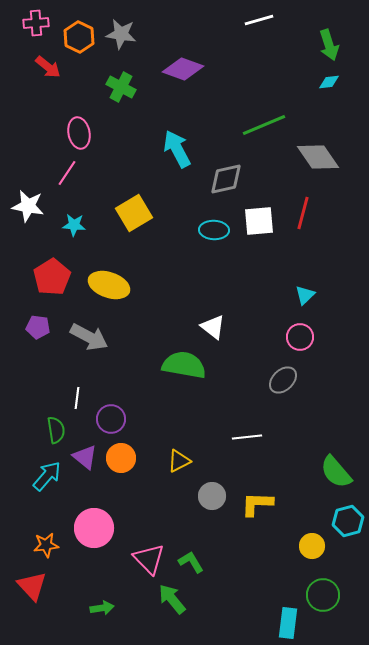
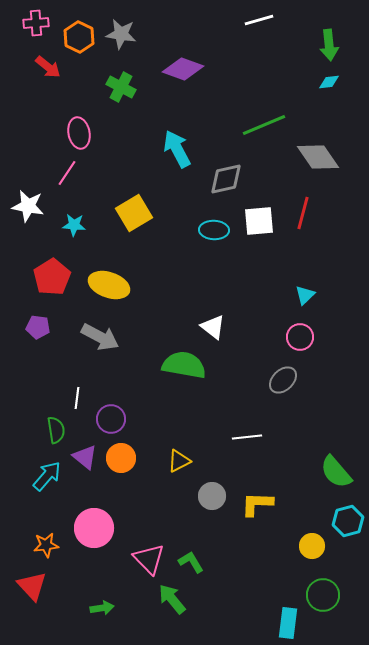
green arrow at (329, 45): rotated 12 degrees clockwise
gray arrow at (89, 337): moved 11 px right
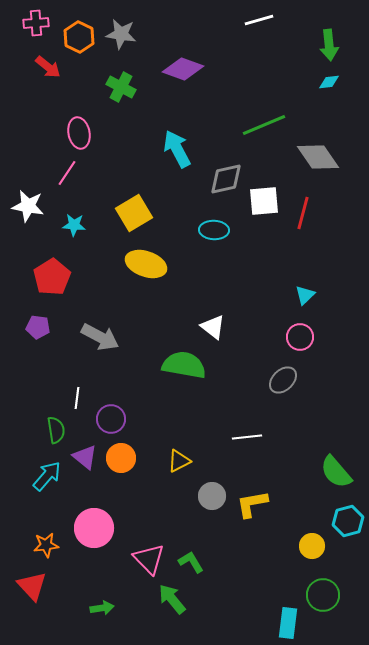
white square at (259, 221): moved 5 px right, 20 px up
yellow ellipse at (109, 285): moved 37 px right, 21 px up
yellow L-shape at (257, 504): moved 5 px left; rotated 12 degrees counterclockwise
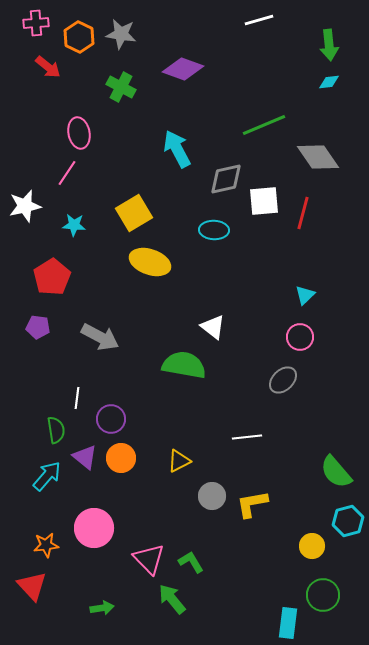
white star at (28, 206): moved 3 px left; rotated 24 degrees counterclockwise
yellow ellipse at (146, 264): moved 4 px right, 2 px up
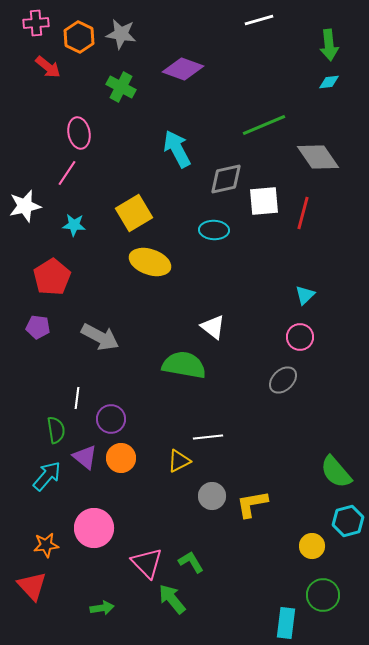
white line at (247, 437): moved 39 px left
pink triangle at (149, 559): moved 2 px left, 4 px down
cyan rectangle at (288, 623): moved 2 px left
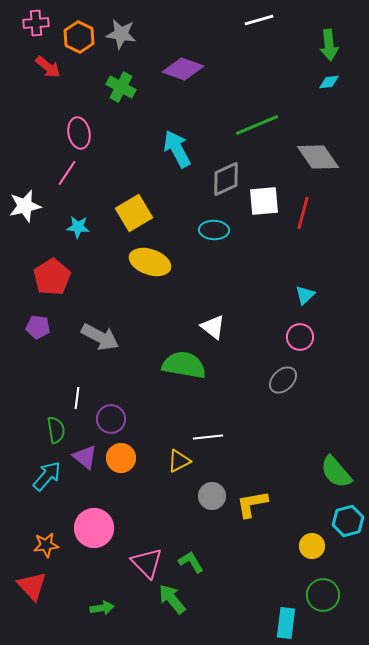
green line at (264, 125): moved 7 px left
gray diamond at (226, 179): rotated 12 degrees counterclockwise
cyan star at (74, 225): moved 4 px right, 2 px down
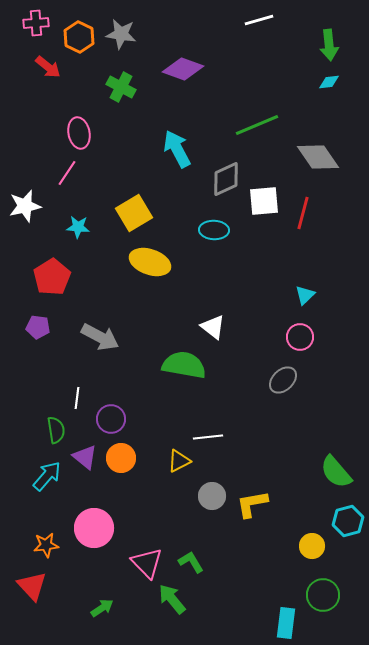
green arrow at (102, 608): rotated 25 degrees counterclockwise
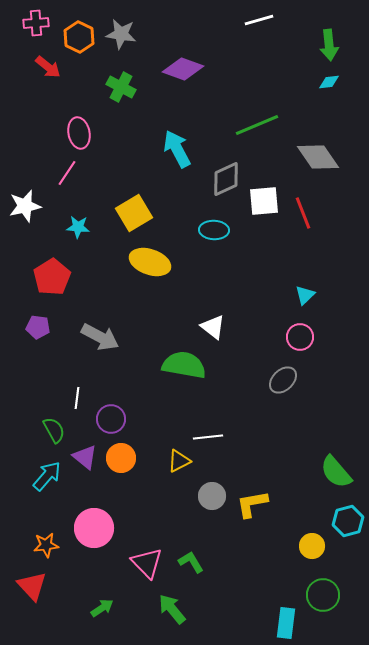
red line at (303, 213): rotated 36 degrees counterclockwise
green semicircle at (56, 430): moved 2 px left; rotated 20 degrees counterclockwise
green arrow at (172, 599): moved 10 px down
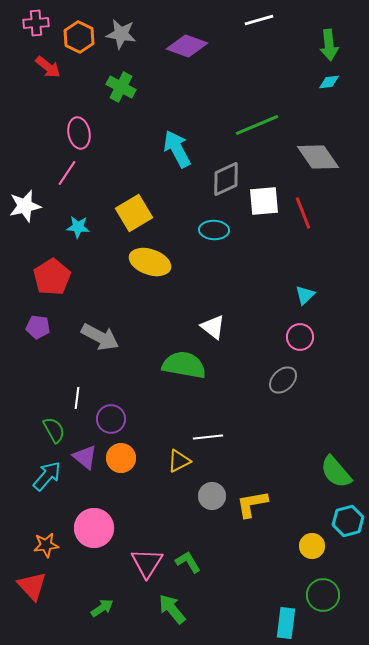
purple diamond at (183, 69): moved 4 px right, 23 px up
green L-shape at (191, 562): moved 3 px left
pink triangle at (147, 563): rotated 16 degrees clockwise
